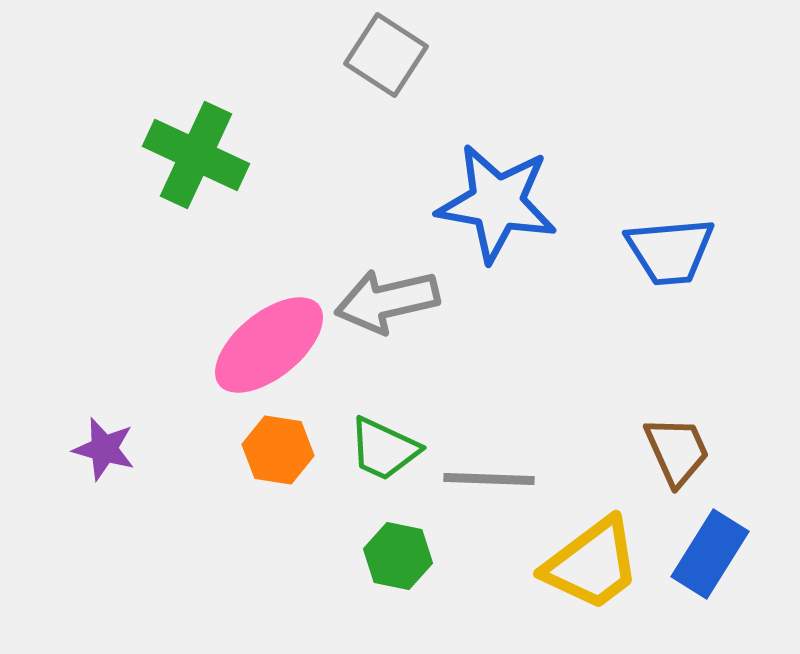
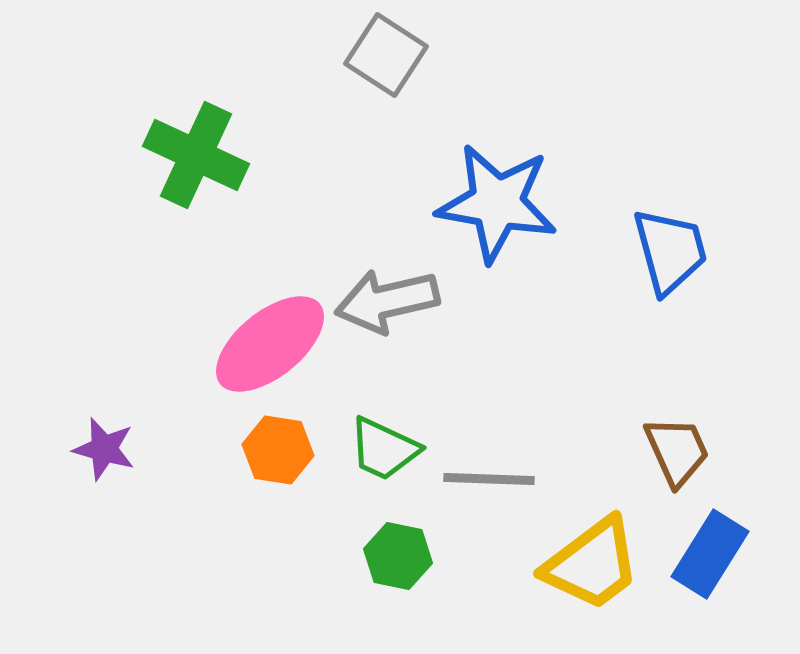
blue trapezoid: rotated 100 degrees counterclockwise
pink ellipse: moved 1 px right, 1 px up
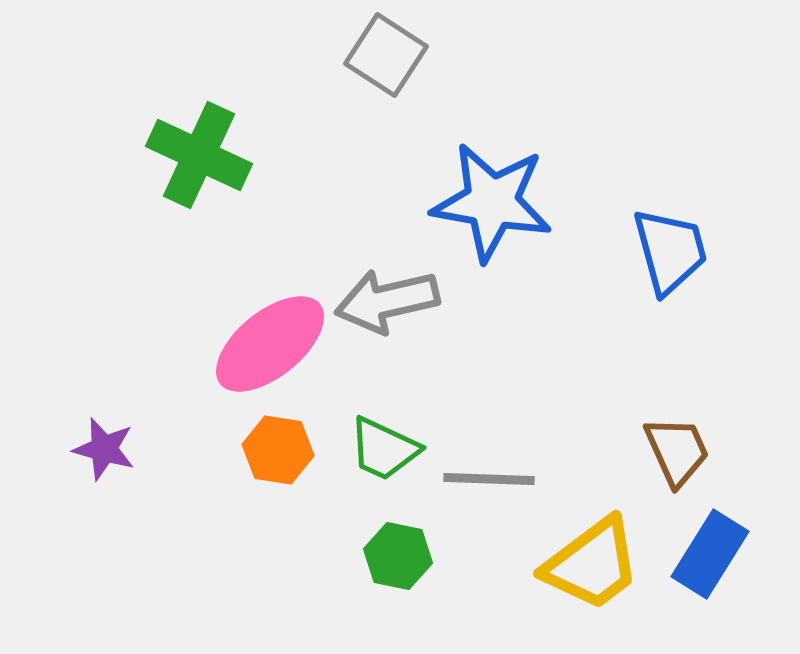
green cross: moved 3 px right
blue star: moved 5 px left, 1 px up
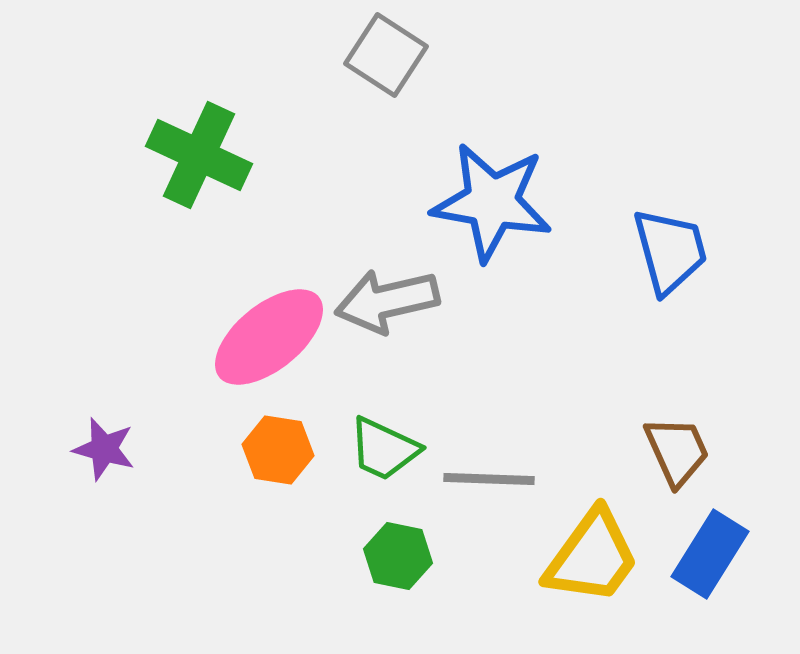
pink ellipse: moved 1 px left, 7 px up
yellow trapezoid: moved 7 px up; rotated 17 degrees counterclockwise
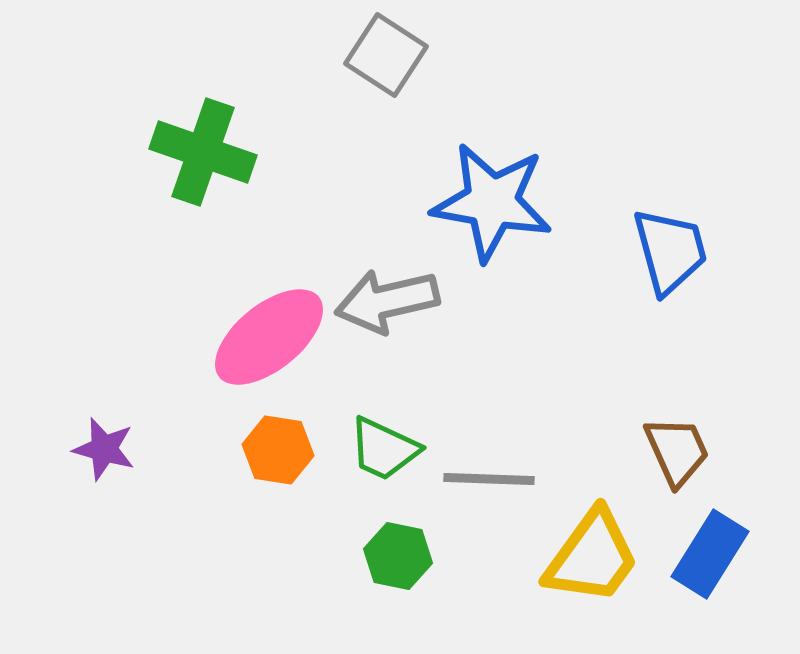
green cross: moved 4 px right, 3 px up; rotated 6 degrees counterclockwise
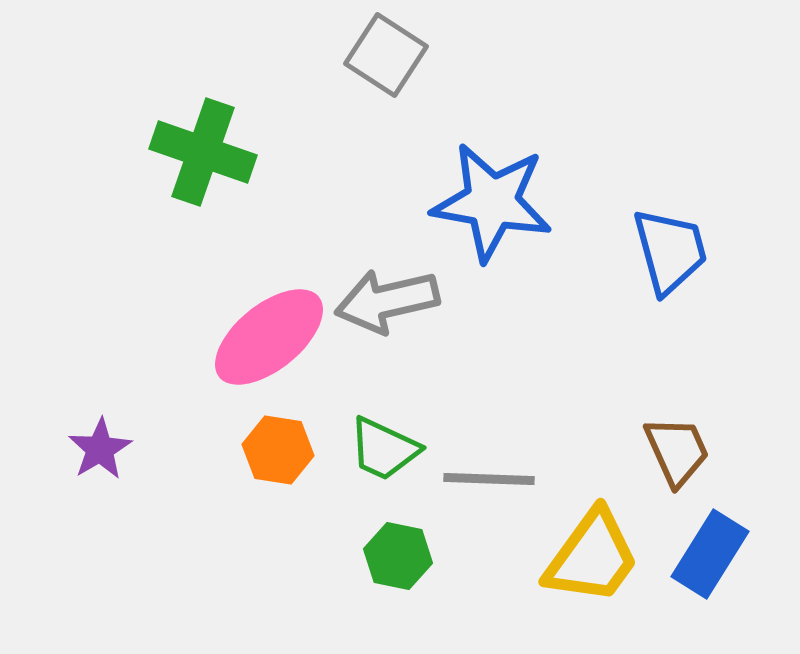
purple star: moved 4 px left; rotated 26 degrees clockwise
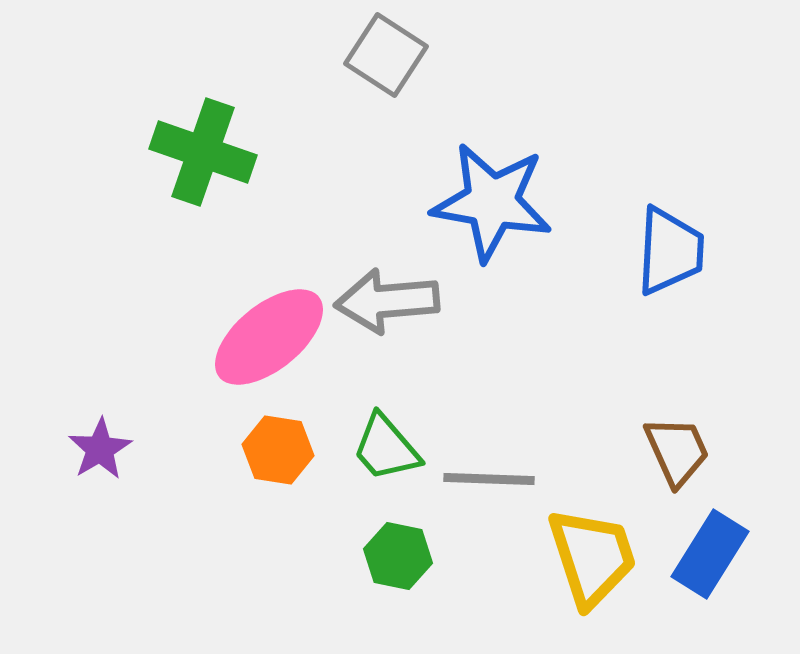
blue trapezoid: rotated 18 degrees clockwise
gray arrow: rotated 8 degrees clockwise
green trapezoid: moved 2 px right, 1 px up; rotated 24 degrees clockwise
yellow trapezoid: rotated 54 degrees counterclockwise
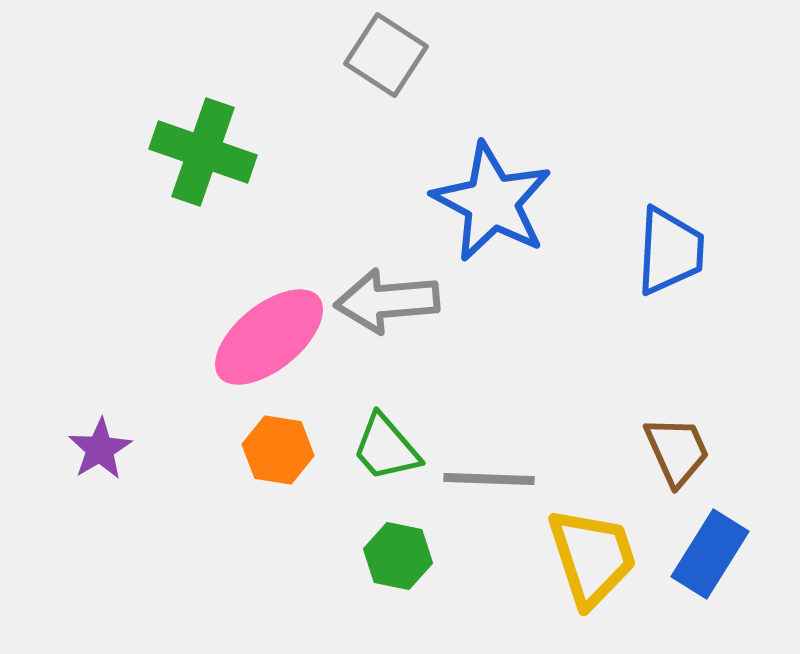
blue star: rotated 18 degrees clockwise
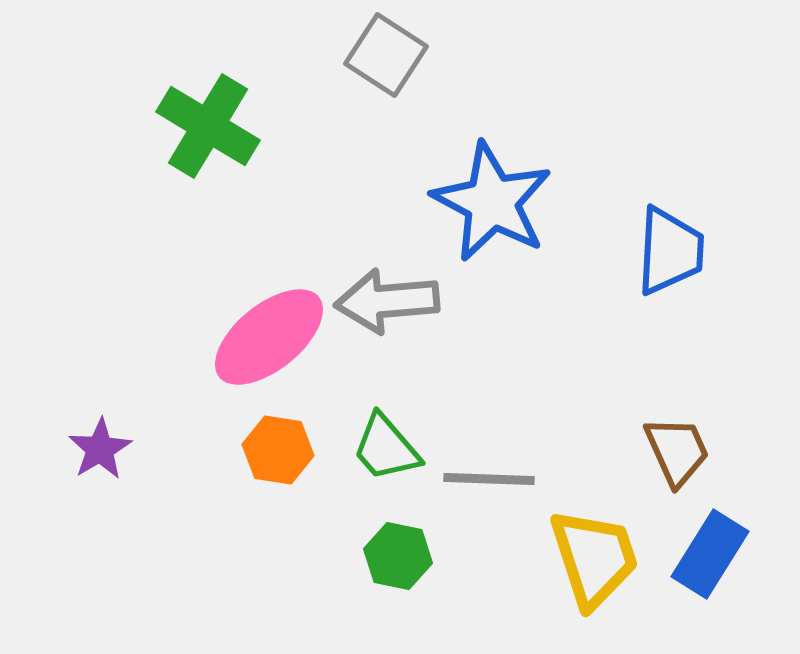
green cross: moved 5 px right, 26 px up; rotated 12 degrees clockwise
yellow trapezoid: moved 2 px right, 1 px down
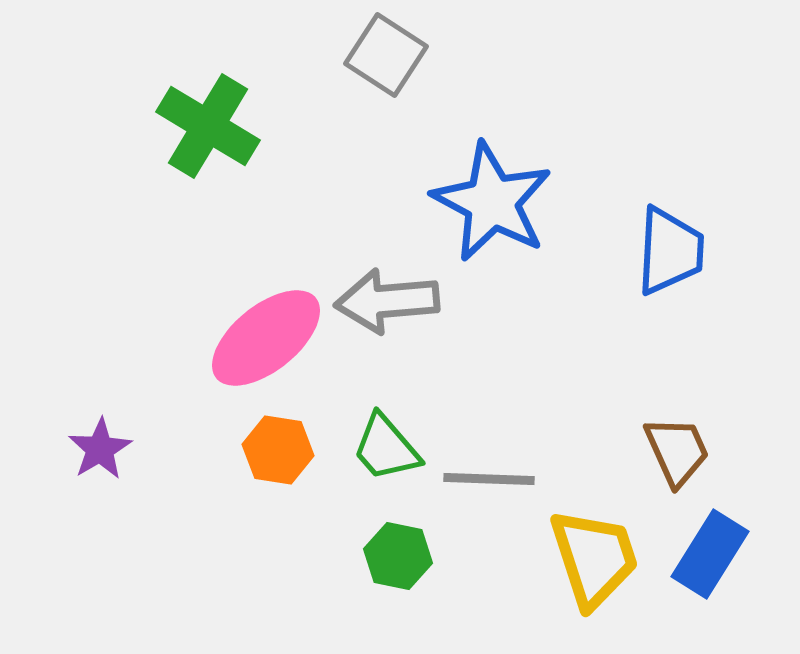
pink ellipse: moved 3 px left, 1 px down
